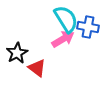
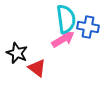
cyan semicircle: rotated 24 degrees clockwise
black star: rotated 20 degrees counterclockwise
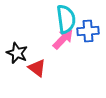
blue cross: moved 4 px down; rotated 15 degrees counterclockwise
pink arrow: rotated 15 degrees counterclockwise
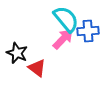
cyan semicircle: rotated 32 degrees counterclockwise
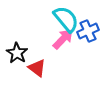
blue cross: rotated 20 degrees counterclockwise
black star: rotated 10 degrees clockwise
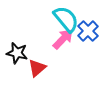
blue cross: rotated 20 degrees counterclockwise
black star: rotated 20 degrees counterclockwise
red triangle: rotated 42 degrees clockwise
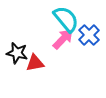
blue cross: moved 1 px right, 4 px down
red triangle: moved 2 px left, 5 px up; rotated 30 degrees clockwise
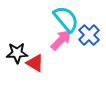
pink arrow: moved 2 px left, 1 px down
black star: rotated 15 degrees counterclockwise
red triangle: rotated 42 degrees clockwise
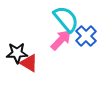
blue cross: moved 3 px left, 1 px down
red triangle: moved 6 px left
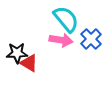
blue cross: moved 5 px right, 3 px down
pink arrow: rotated 55 degrees clockwise
